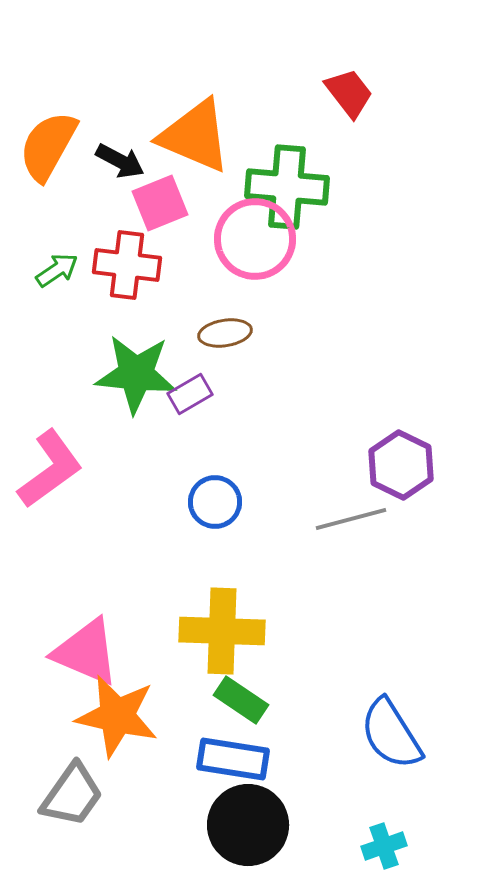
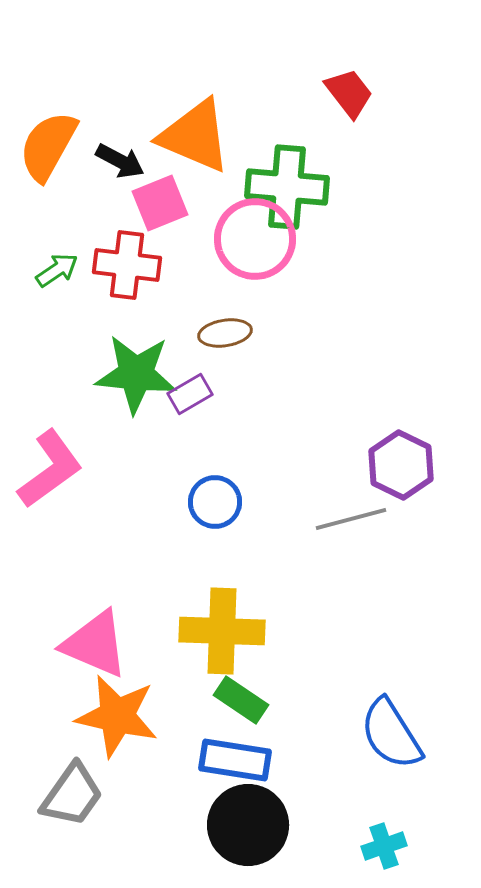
pink triangle: moved 9 px right, 8 px up
blue rectangle: moved 2 px right, 1 px down
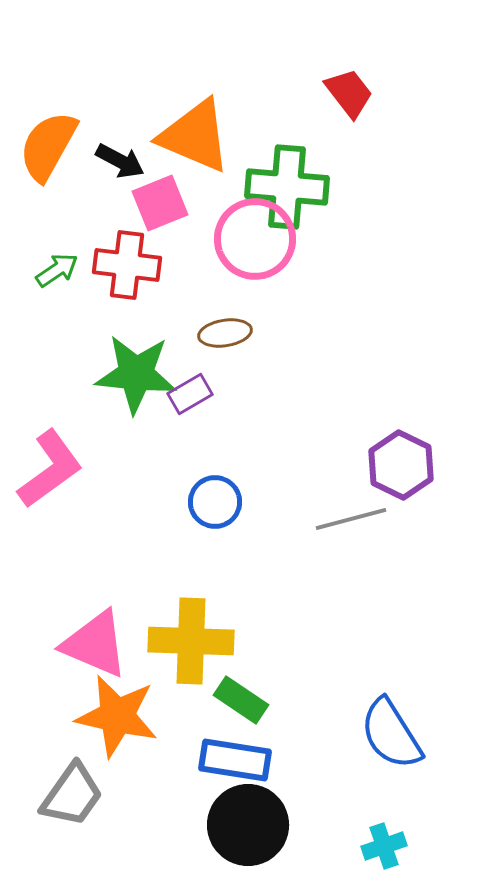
yellow cross: moved 31 px left, 10 px down
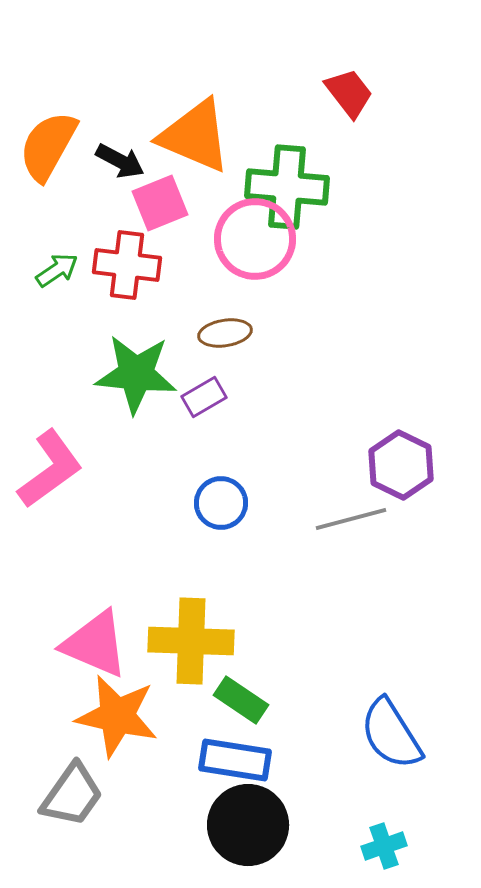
purple rectangle: moved 14 px right, 3 px down
blue circle: moved 6 px right, 1 px down
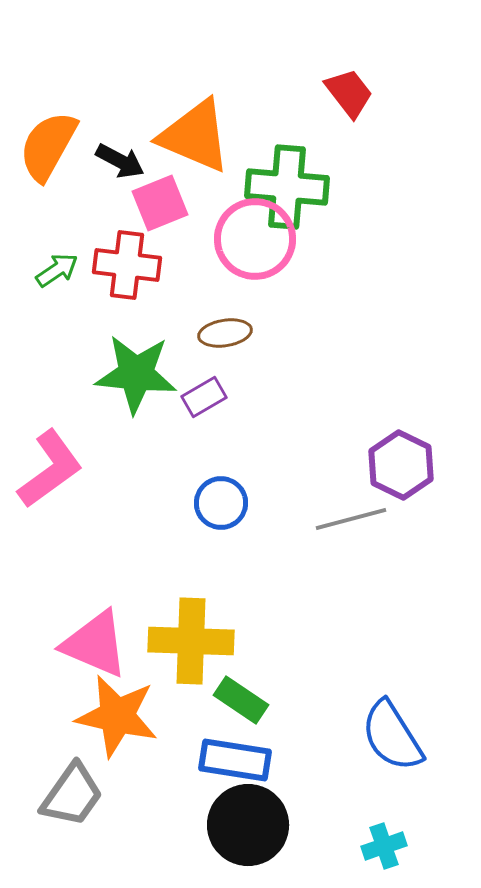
blue semicircle: moved 1 px right, 2 px down
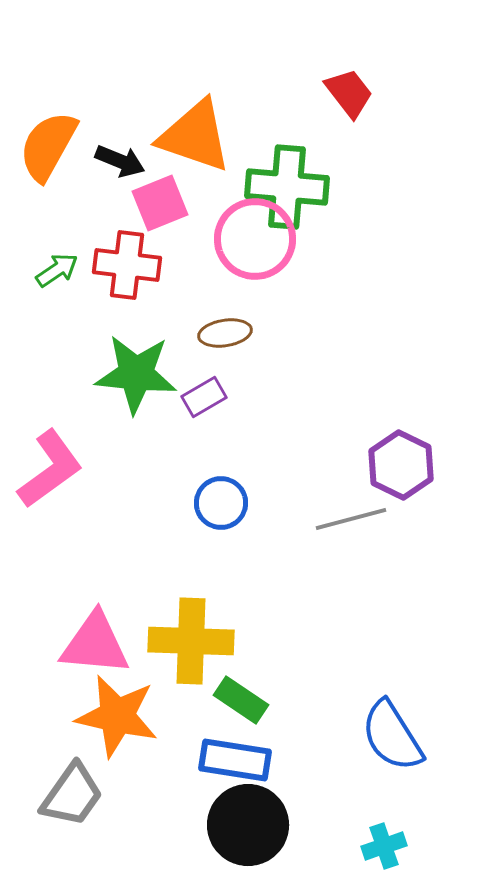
orange triangle: rotated 4 degrees counterclockwise
black arrow: rotated 6 degrees counterclockwise
pink triangle: rotated 18 degrees counterclockwise
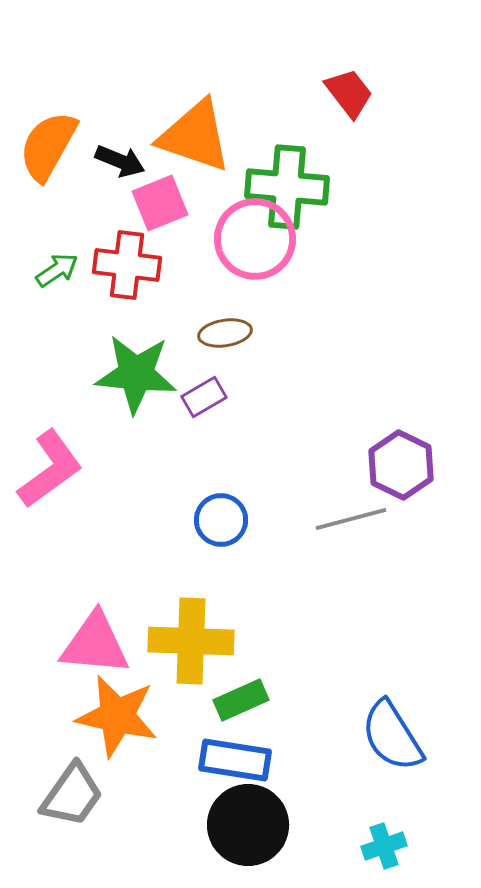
blue circle: moved 17 px down
green rectangle: rotated 58 degrees counterclockwise
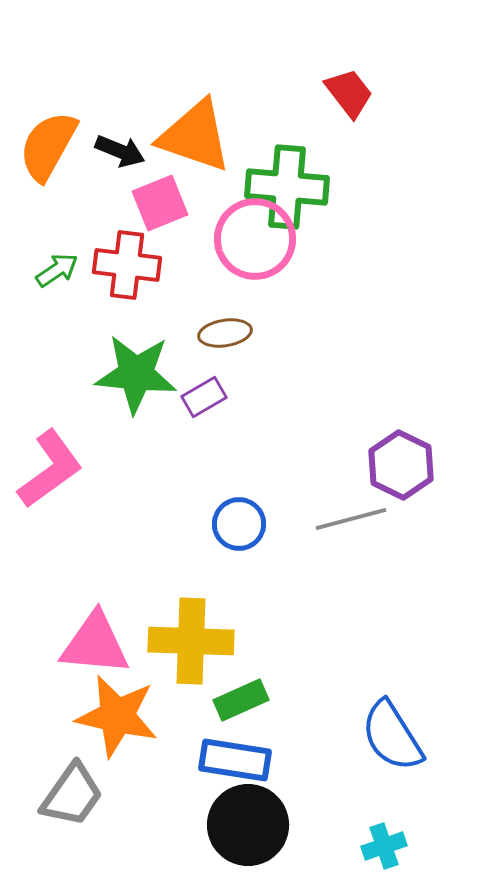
black arrow: moved 10 px up
blue circle: moved 18 px right, 4 px down
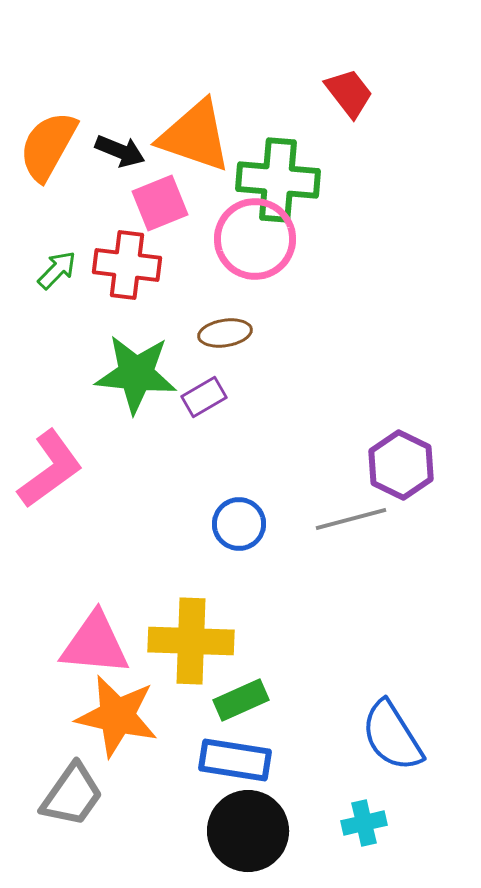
green cross: moved 9 px left, 7 px up
green arrow: rotated 12 degrees counterclockwise
black circle: moved 6 px down
cyan cross: moved 20 px left, 23 px up; rotated 6 degrees clockwise
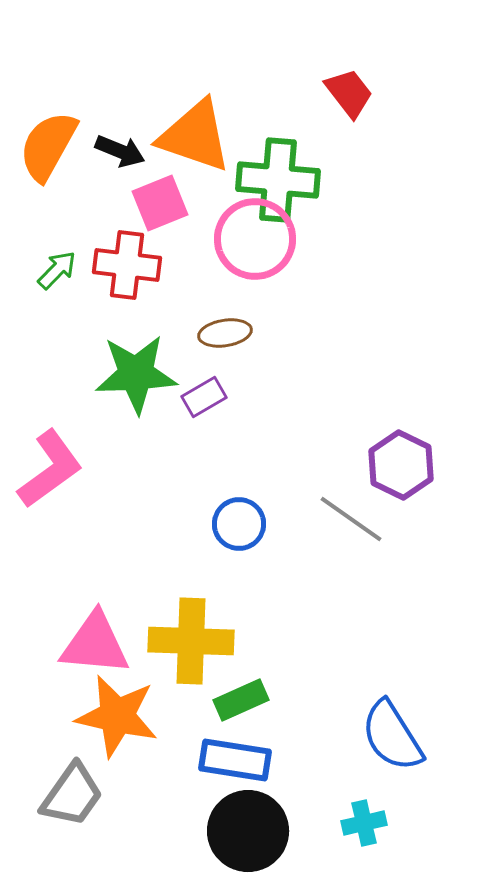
green star: rotated 8 degrees counterclockwise
gray line: rotated 50 degrees clockwise
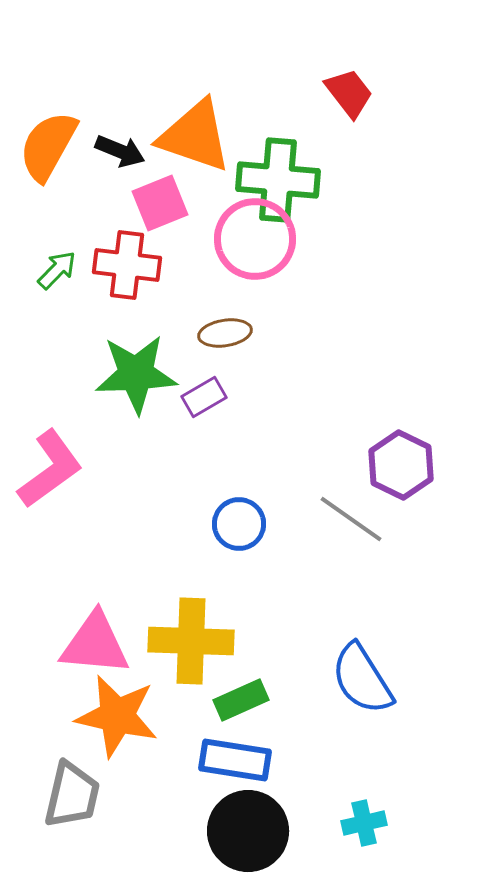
blue semicircle: moved 30 px left, 57 px up
gray trapezoid: rotated 22 degrees counterclockwise
